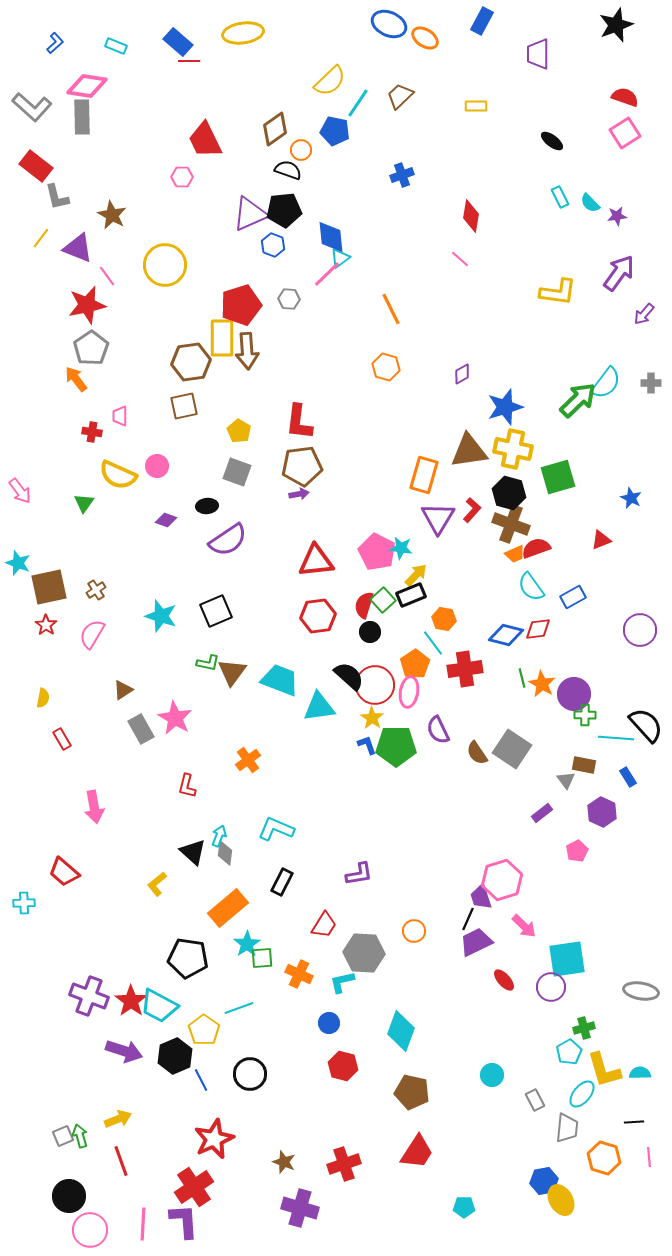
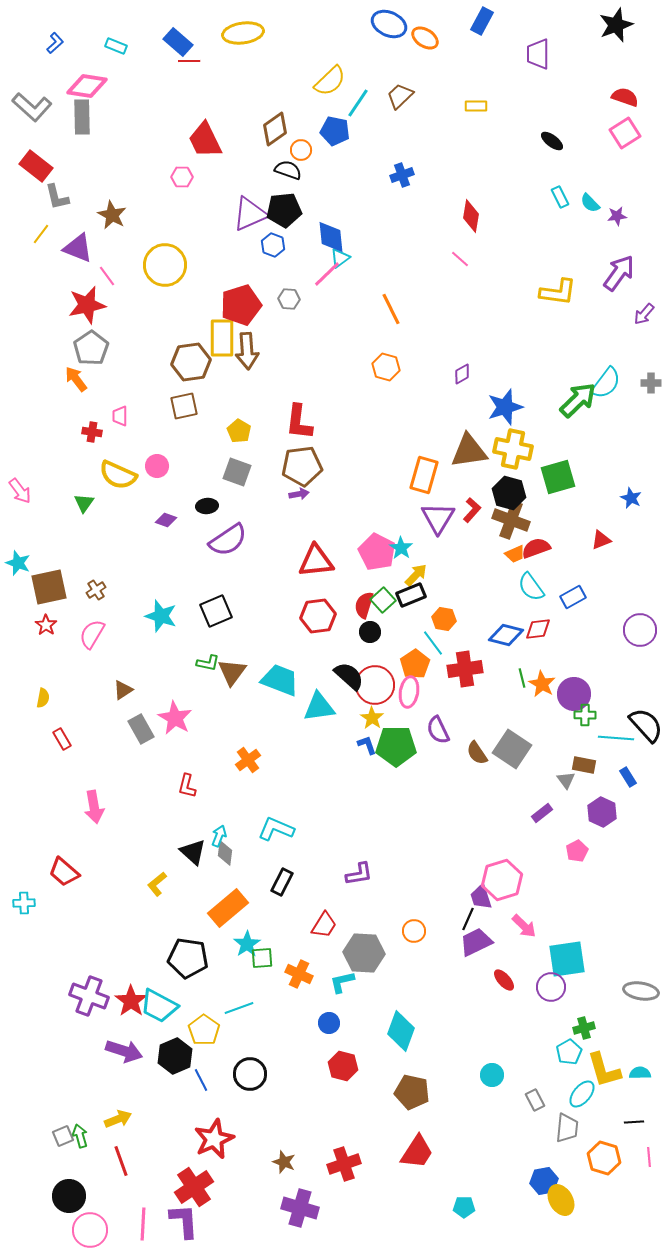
yellow line at (41, 238): moved 4 px up
brown cross at (511, 524): moved 4 px up
cyan star at (401, 548): rotated 25 degrees clockwise
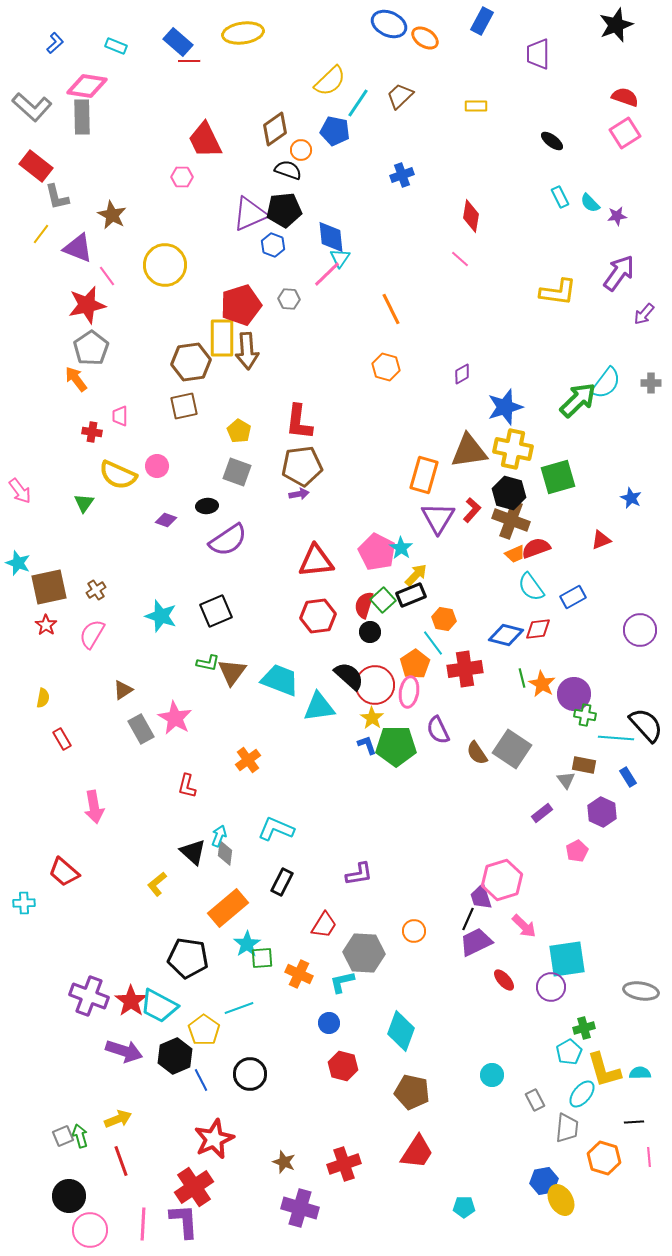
cyan triangle at (340, 258): rotated 20 degrees counterclockwise
green cross at (585, 715): rotated 10 degrees clockwise
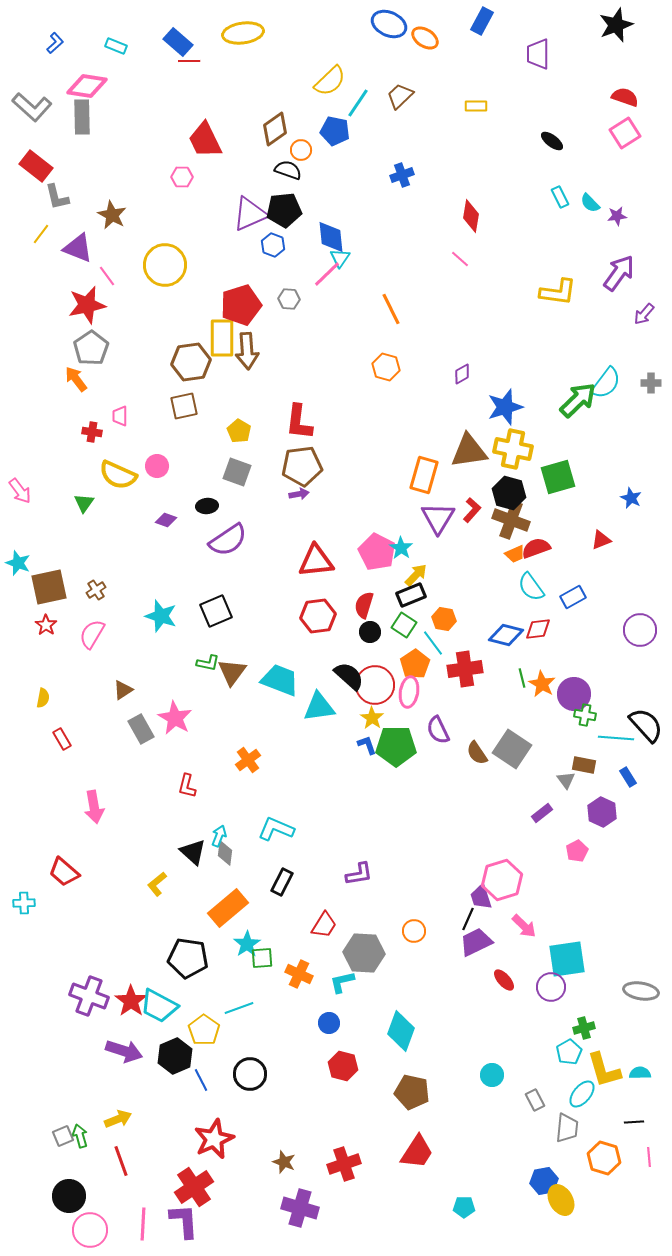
green square at (383, 600): moved 21 px right, 25 px down; rotated 15 degrees counterclockwise
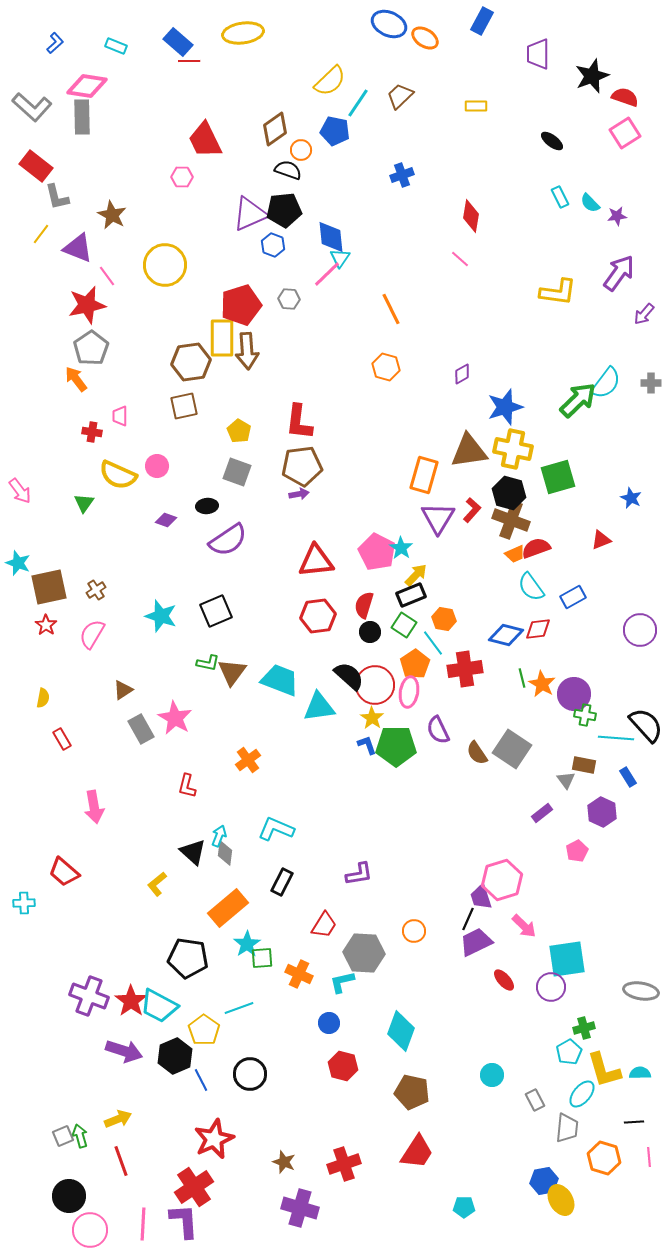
black star at (616, 25): moved 24 px left, 51 px down
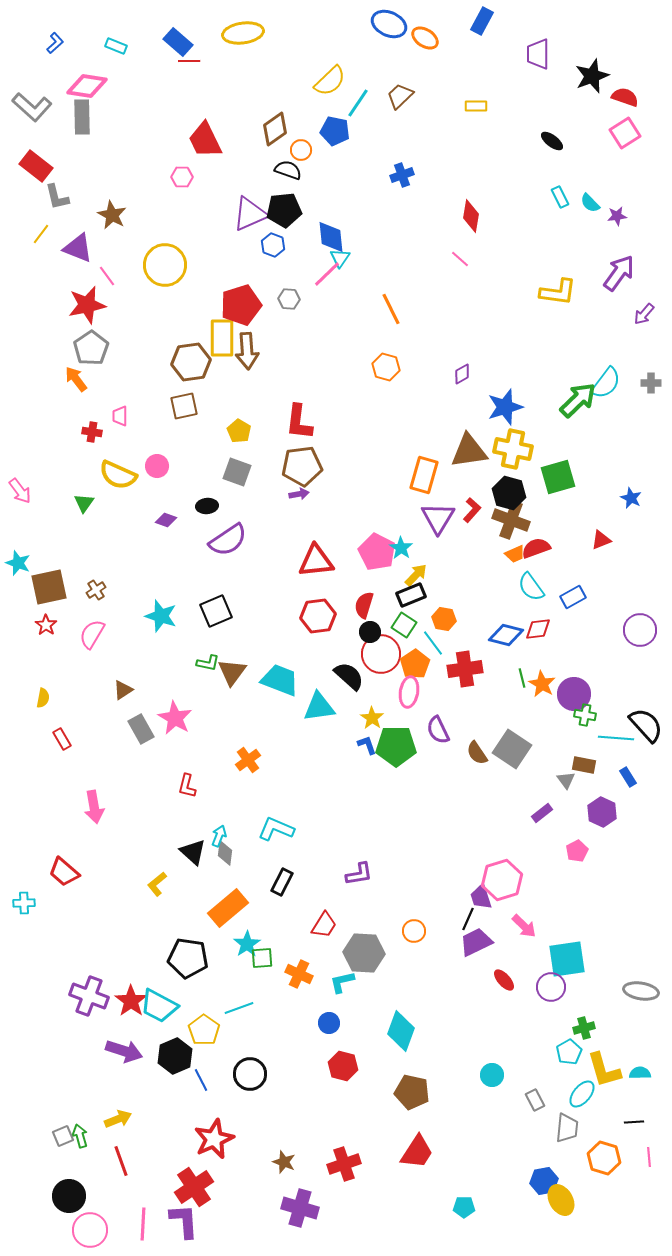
red circle at (375, 685): moved 6 px right, 31 px up
